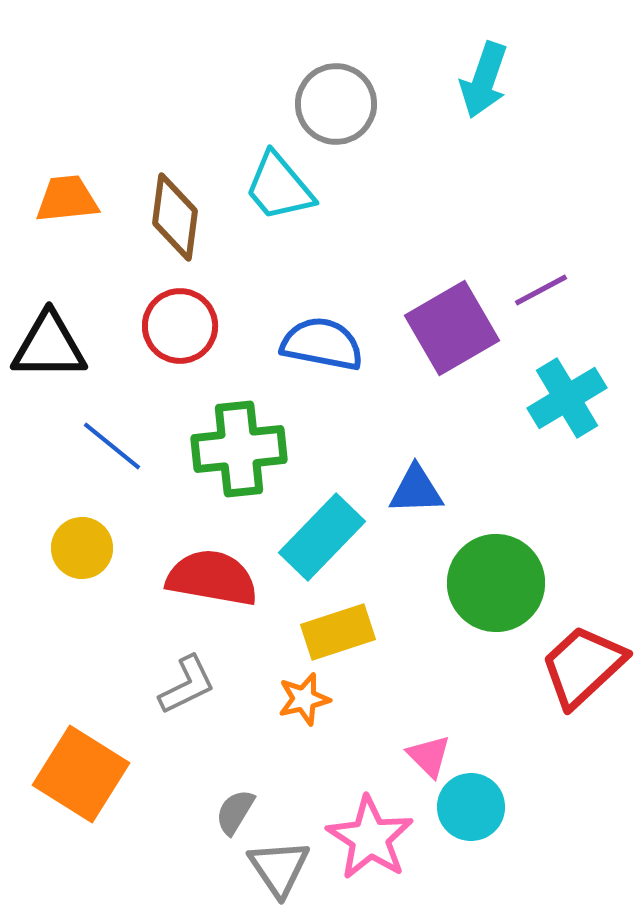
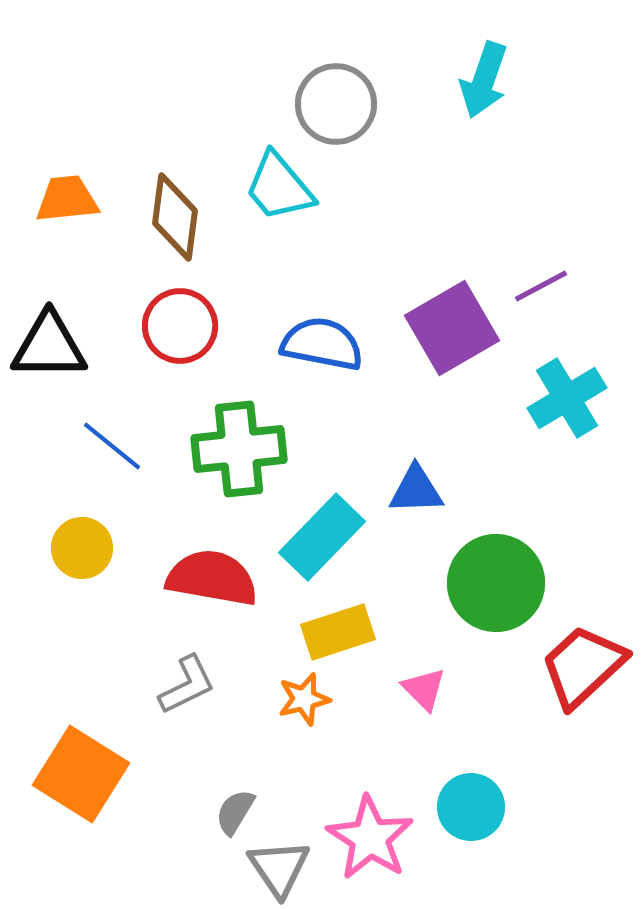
purple line: moved 4 px up
pink triangle: moved 5 px left, 67 px up
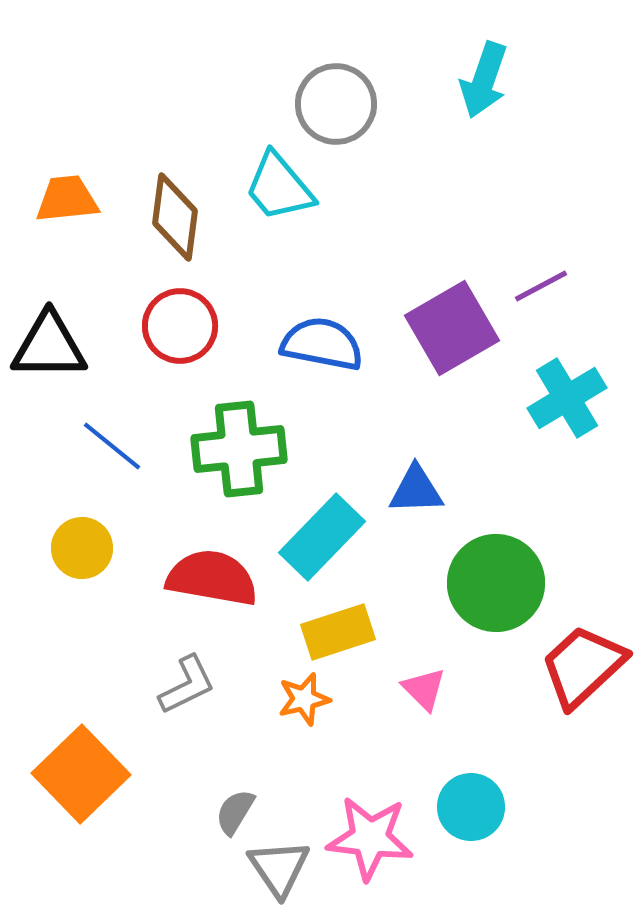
orange square: rotated 14 degrees clockwise
pink star: rotated 26 degrees counterclockwise
